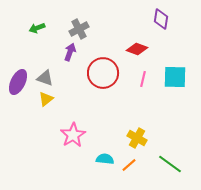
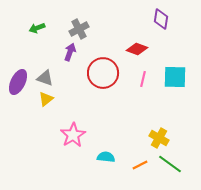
yellow cross: moved 22 px right
cyan semicircle: moved 1 px right, 2 px up
orange line: moved 11 px right; rotated 14 degrees clockwise
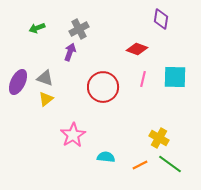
red circle: moved 14 px down
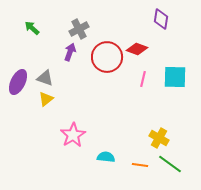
green arrow: moved 5 px left; rotated 63 degrees clockwise
red circle: moved 4 px right, 30 px up
orange line: rotated 35 degrees clockwise
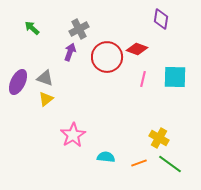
orange line: moved 1 px left, 2 px up; rotated 28 degrees counterclockwise
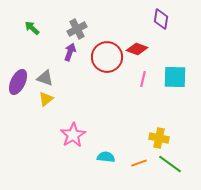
gray cross: moved 2 px left
yellow cross: rotated 18 degrees counterclockwise
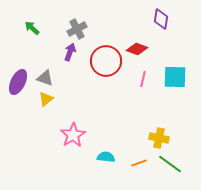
red circle: moved 1 px left, 4 px down
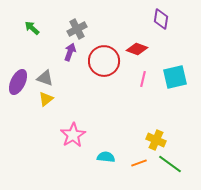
red circle: moved 2 px left
cyan square: rotated 15 degrees counterclockwise
yellow cross: moved 3 px left, 2 px down; rotated 12 degrees clockwise
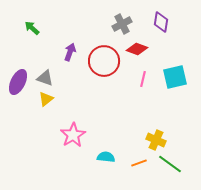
purple diamond: moved 3 px down
gray cross: moved 45 px right, 5 px up
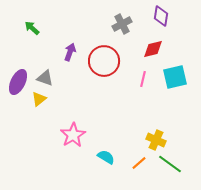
purple diamond: moved 6 px up
red diamond: moved 16 px right; rotated 35 degrees counterclockwise
yellow triangle: moved 7 px left
cyan semicircle: rotated 24 degrees clockwise
orange line: rotated 21 degrees counterclockwise
